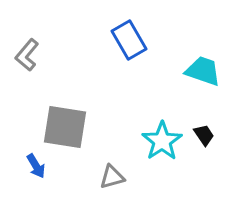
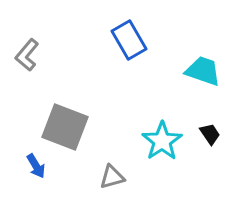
gray square: rotated 12 degrees clockwise
black trapezoid: moved 6 px right, 1 px up
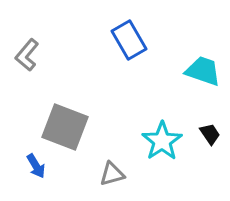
gray triangle: moved 3 px up
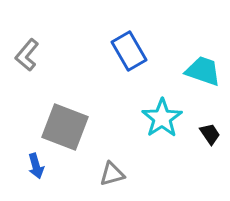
blue rectangle: moved 11 px down
cyan star: moved 23 px up
blue arrow: rotated 15 degrees clockwise
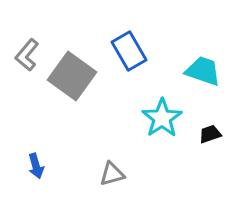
gray square: moved 7 px right, 51 px up; rotated 15 degrees clockwise
black trapezoid: rotated 75 degrees counterclockwise
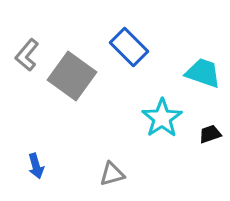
blue rectangle: moved 4 px up; rotated 15 degrees counterclockwise
cyan trapezoid: moved 2 px down
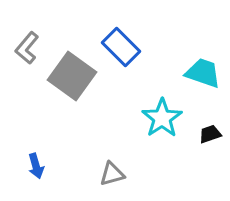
blue rectangle: moved 8 px left
gray L-shape: moved 7 px up
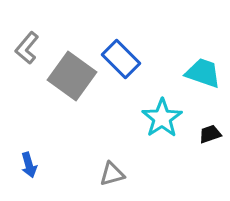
blue rectangle: moved 12 px down
blue arrow: moved 7 px left, 1 px up
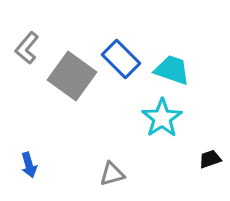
cyan trapezoid: moved 31 px left, 3 px up
black trapezoid: moved 25 px down
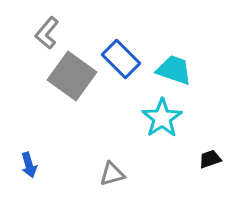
gray L-shape: moved 20 px right, 15 px up
cyan trapezoid: moved 2 px right
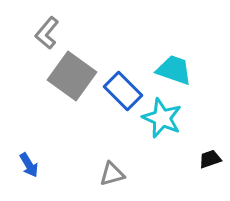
blue rectangle: moved 2 px right, 32 px down
cyan star: rotated 15 degrees counterclockwise
blue arrow: rotated 15 degrees counterclockwise
